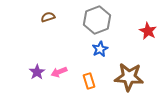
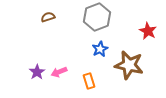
gray hexagon: moved 3 px up
brown star: moved 12 px up; rotated 8 degrees clockwise
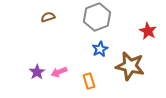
brown star: moved 1 px right, 1 px down
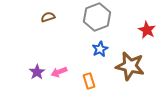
red star: moved 1 px left, 1 px up
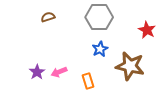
gray hexagon: moved 2 px right; rotated 20 degrees clockwise
orange rectangle: moved 1 px left
